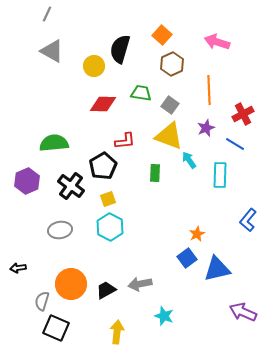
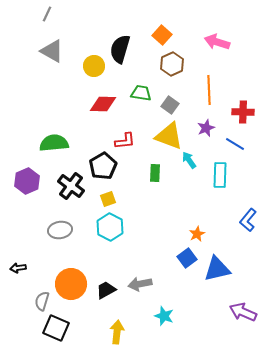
red cross: moved 2 px up; rotated 30 degrees clockwise
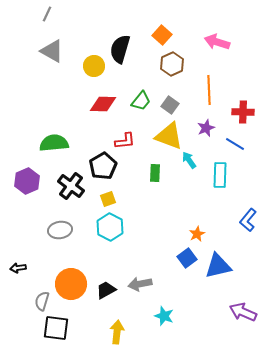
green trapezoid: moved 8 px down; rotated 120 degrees clockwise
blue triangle: moved 1 px right, 3 px up
black square: rotated 16 degrees counterclockwise
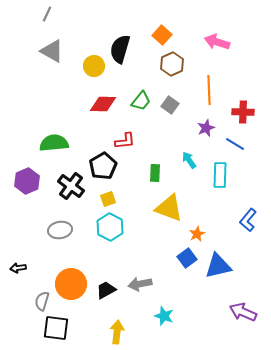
yellow triangle: moved 72 px down
